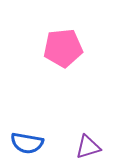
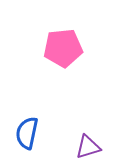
blue semicircle: moved 10 px up; rotated 92 degrees clockwise
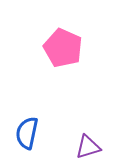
pink pentagon: rotated 30 degrees clockwise
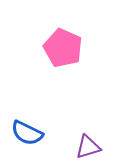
blue semicircle: rotated 76 degrees counterclockwise
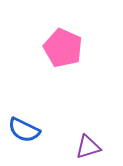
blue semicircle: moved 3 px left, 3 px up
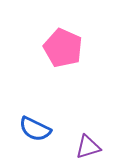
blue semicircle: moved 11 px right, 1 px up
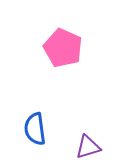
blue semicircle: rotated 56 degrees clockwise
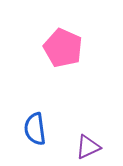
purple triangle: rotated 8 degrees counterclockwise
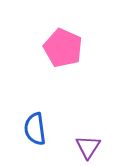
purple triangle: rotated 32 degrees counterclockwise
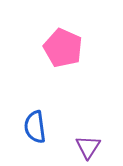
blue semicircle: moved 2 px up
